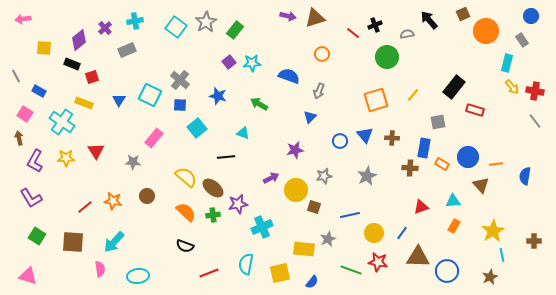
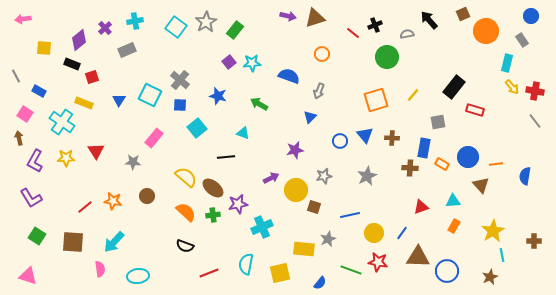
blue semicircle at (312, 282): moved 8 px right, 1 px down
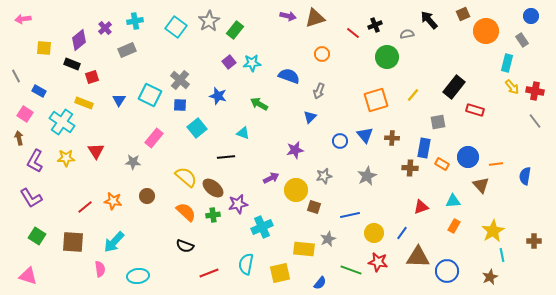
gray star at (206, 22): moved 3 px right, 1 px up
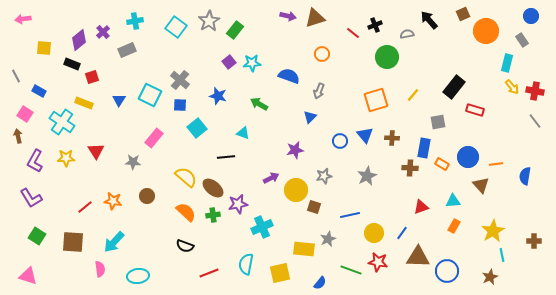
purple cross at (105, 28): moved 2 px left, 4 px down
brown arrow at (19, 138): moved 1 px left, 2 px up
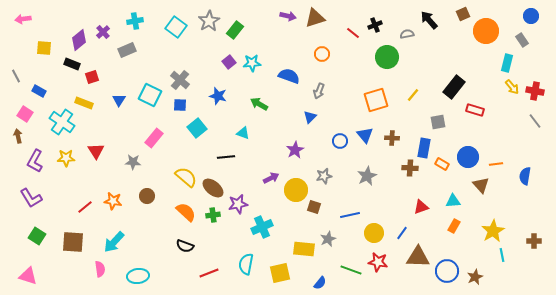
purple star at (295, 150): rotated 18 degrees counterclockwise
brown star at (490, 277): moved 15 px left
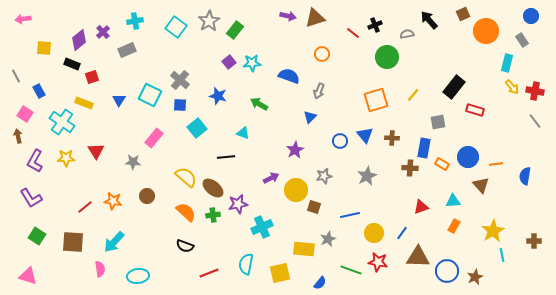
blue rectangle at (39, 91): rotated 32 degrees clockwise
